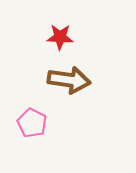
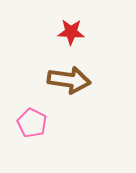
red star: moved 11 px right, 5 px up
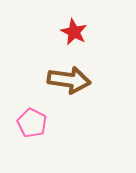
red star: moved 3 px right; rotated 24 degrees clockwise
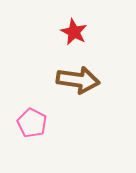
brown arrow: moved 9 px right
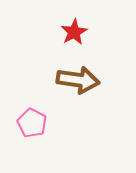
red star: rotated 16 degrees clockwise
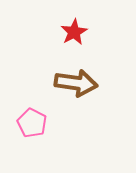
brown arrow: moved 2 px left, 3 px down
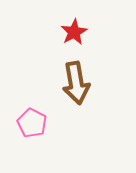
brown arrow: rotated 72 degrees clockwise
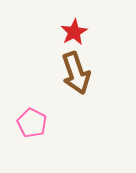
brown arrow: moved 10 px up; rotated 9 degrees counterclockwise
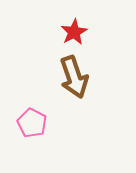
brown arrow: moved 2 px left, 4 px down
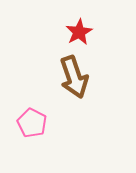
red star: moved 5 px right
